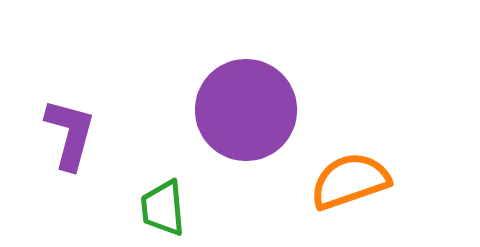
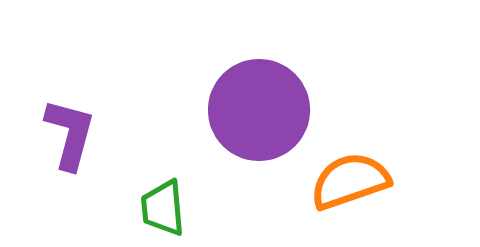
purple circle: moved 13 px right
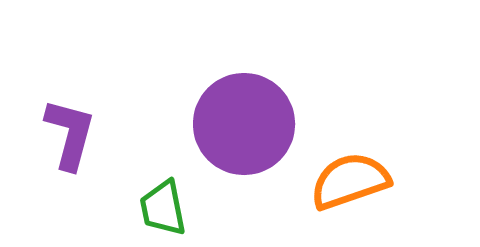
purple circle: moved 15 px left, 14 px down
green trapezoid: rotated 6 degrees counterclockwise
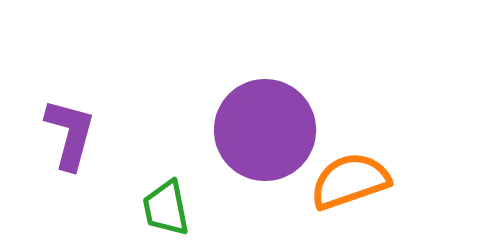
purple circle: moved 21 px right, 6 px down
green trapezoid: moved 3 px right
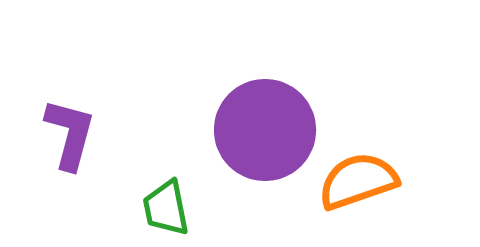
orange semicircle: moved 8 px right
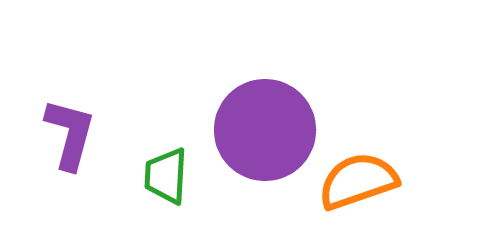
green trapezoid: moved 32 px up; rotated 14 degrees clockwise
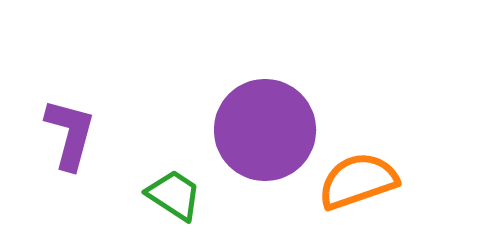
green trapezoid: moved 8 px right, 19 px down; rotated 120 degrees clockwise
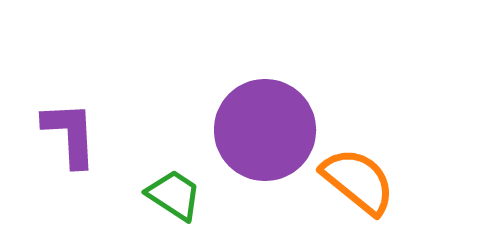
purple L-shape: rotated 18 degrees counterclockwise
orange semicircle: rotated 58 degrees clockwise
